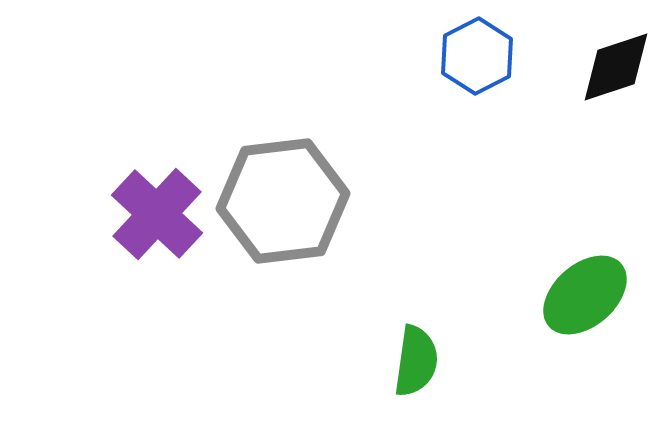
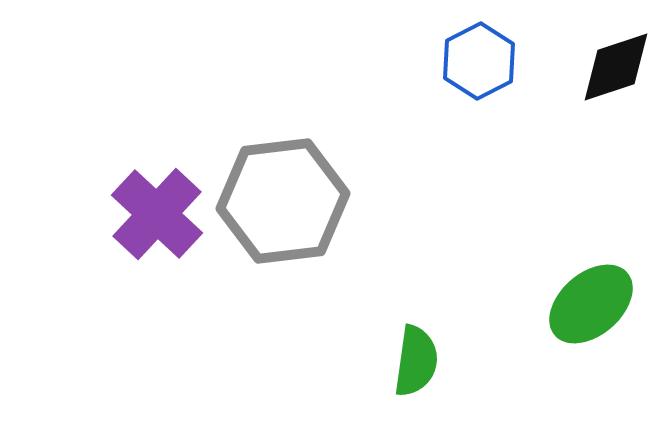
blue hexagon: moved 2 px right, 5 px down
green ellipse: moved 6 px right, 9 px down
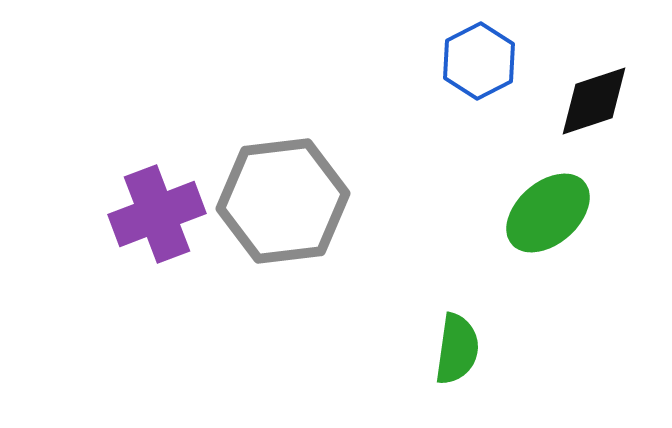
black diamond: moved 22 px left, 34 px down
purple cross: rotated 26 degrees clockwise
green ellipse: moved 43 px left, 91 px up
green semicircle: moved 41 px right, 12 px up
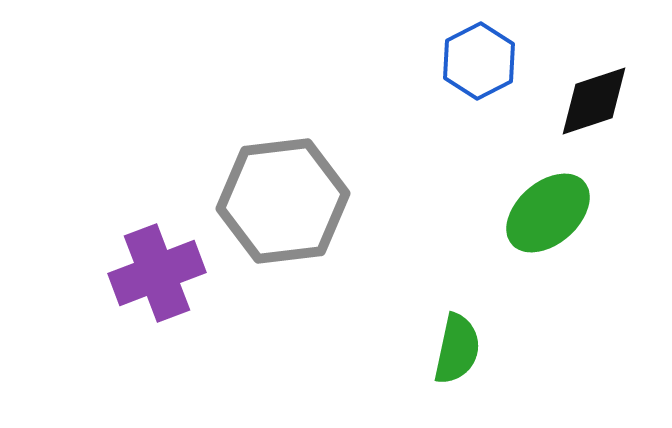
purple cross: moved 59 px down
green semicircle: rotated 4 degrees clockwise
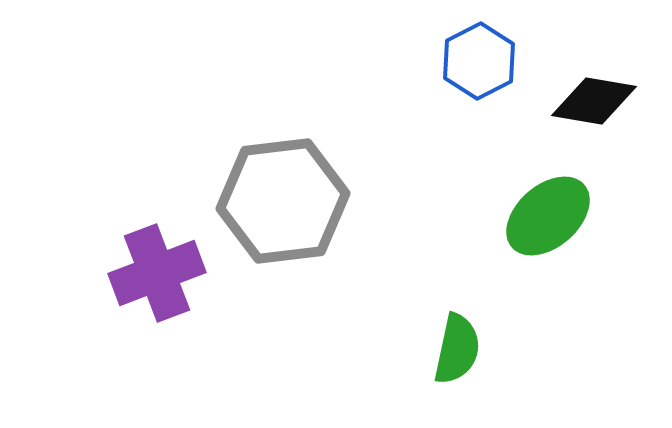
black diamond: rotated 28 degrees clockwise
green ellipse: moved 3 px down
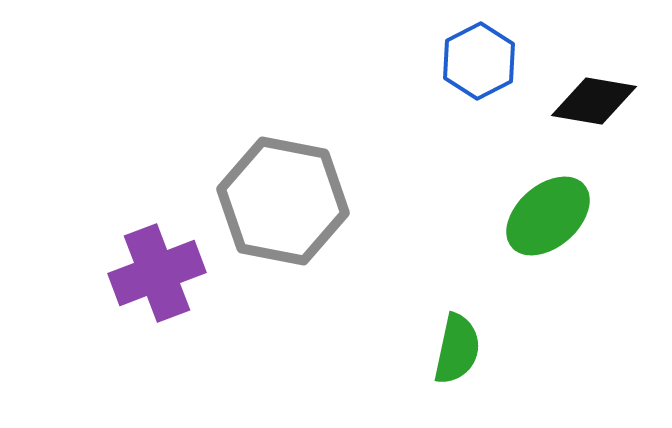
gray hexagon: rotated 18 degrees clockwise
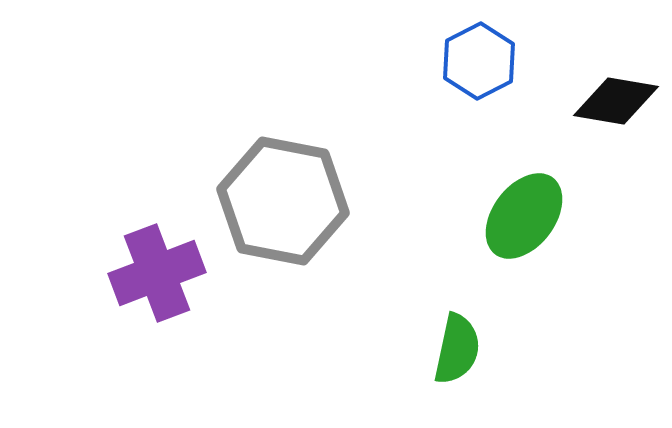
black diamond: moved 22 px right
green ellipse: moved 24 px left; rotated 12 degrees counterclockwise
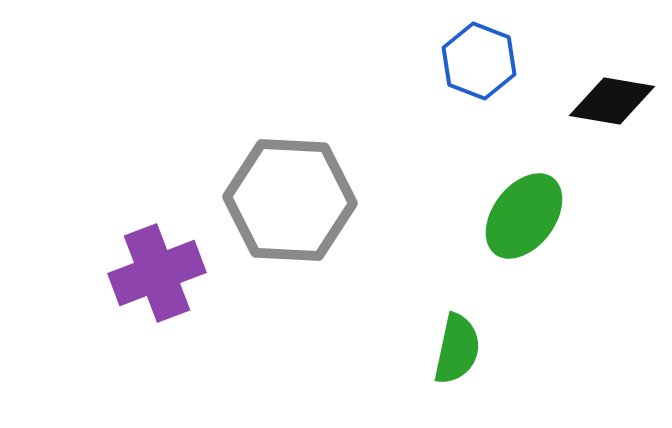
blue hexagon: rotated 12 degrees counterclockwise
black diamond: moved 4 px left
gray hexagon: moved 7 px right, 1 px up; rotated 8 degrees counterclockwise
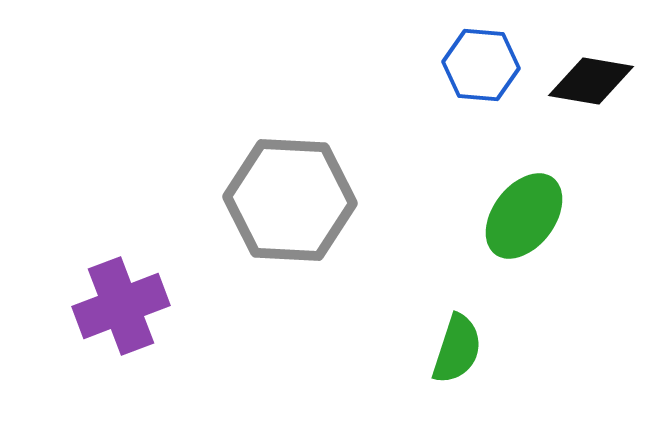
blue hexagon: moved 2 px right, 4 px down; rotated 16 degrees counterclockwise
black diamond: moved 21 px left, 20 px up
purple cross: moved 36 px left, 33 px down
green semicircle: rotated 6 degrees clockwise
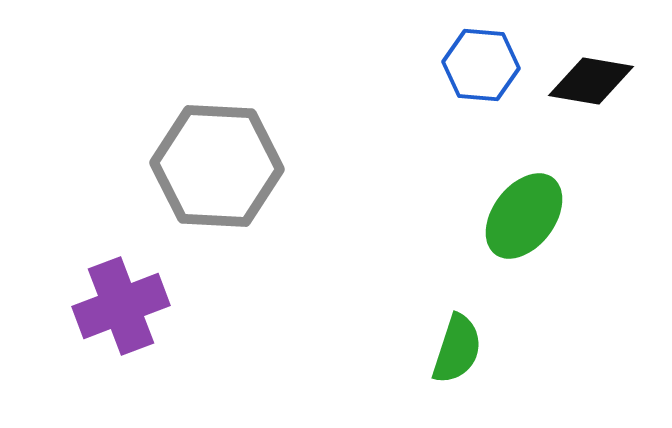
gray hexagon: moved 73 px left, 34 px up
